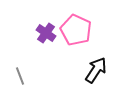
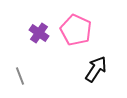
purple cross: moved 7 px left
black arrow: moved 1 px up
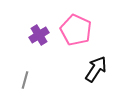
purple cross: moved 2 px down; rotated 24 degrees clockwise
gray line: moved 5 px right, 4 px down; rotated 36 degrees clockwise
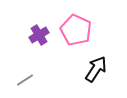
gray line: rotated 42 degrees clockwise
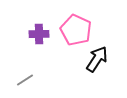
purple cross: moved 1 px up; rotated 30 degrees clockwise
black arrow: moved 1 px right, 10 px up
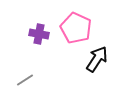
pink pentagon: moved 2 px up
purple cross: rotated 12 degrees clockwise
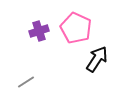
purple cross: moved 3 px up; rotated 30 degrees counterclockwise
gray line: moved 1 px right, 2 px down
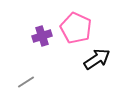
purple cross: moved 3 px right, 5 px down
black arrow: rotated 24 degrees clockwise
